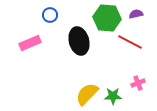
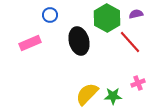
green hexagon: rotated 24 degrees clockwise
red line: rotated 20 degrees clockwise
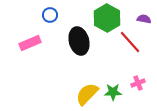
purple semicircle: moved 8 px right, 5 px down; rotated 24 degrees clockwise
green star: moved 4 px up
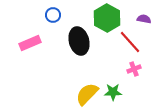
blue circle: moved 3 px right
pink cross: moved 4 px left, 14 px up
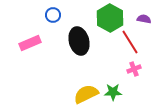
green hexagon: moved 3 px right
red line: rotated 10 degrees clockwise
yellow semicircle: moved 1 px left; rotated 20 degrees clockwise
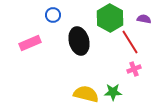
yellow semicircle: rotated 40 degrees clockwise
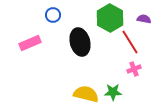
black ellipse: moved 1 px right, 1 px down
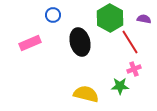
green star: moved 7 px right, 6 px up
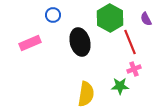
purple semicircle: moved 2 px right; rotated 128 degrees counterclockwise
red line: rotated 10 degrees clockwise
yellow semicircle: rotated 85 degrees clockwise
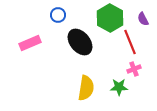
blue circle: moved 5 px right
purple semicircle: moved 3 px left
black ellipse: rotated 24 degrees counterclockwise
green star: moved 1 px left, 1 px down
yellow semicircle: moved 6 px up
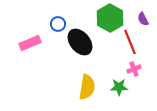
blue circle: moved 9 px down
yellow semicircle: moved 1 px right, 1 px up
